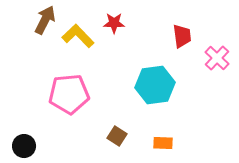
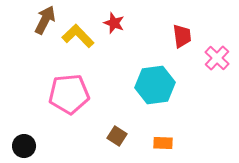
red star: rotated 20 degrees clockwise
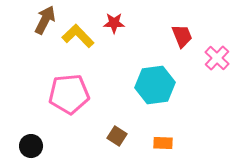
red star: rotated 20 degrees counterclockwise
red trapezoid: rotated 15 degrees counterclockwise
black circle: moved 7 px right
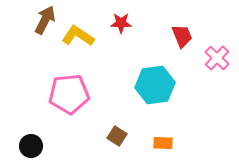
red star: moved 7 px right
yellow L-shape: rotated 12 degrees counterclockwise
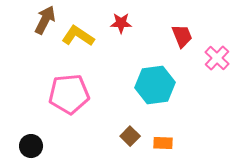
brown square: moved 13 px right; rotated 12 degrees clockwise
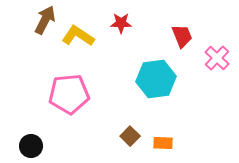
cyan hexagon: moved 1 px right, 6 px up
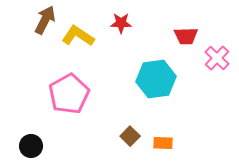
red trapezoid: moved 4 px right; rotated 110 degrees clockwise
pink pentagon: rotated 24 degrees counterclockwise
